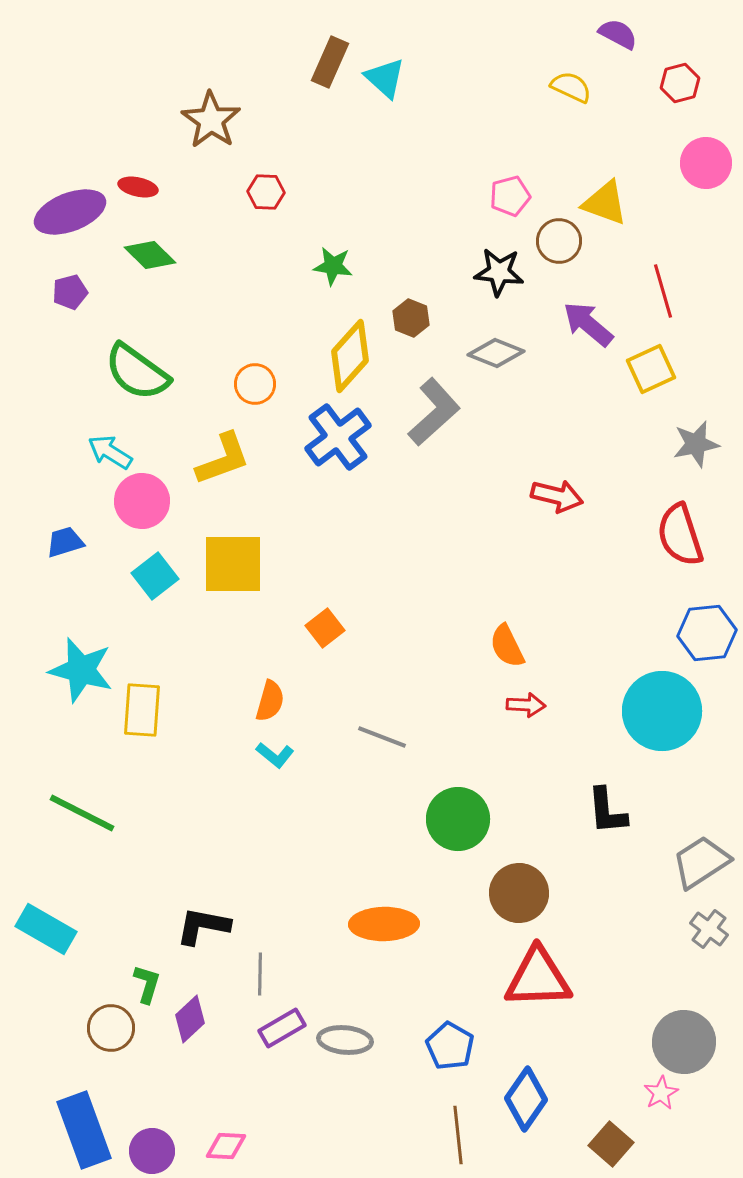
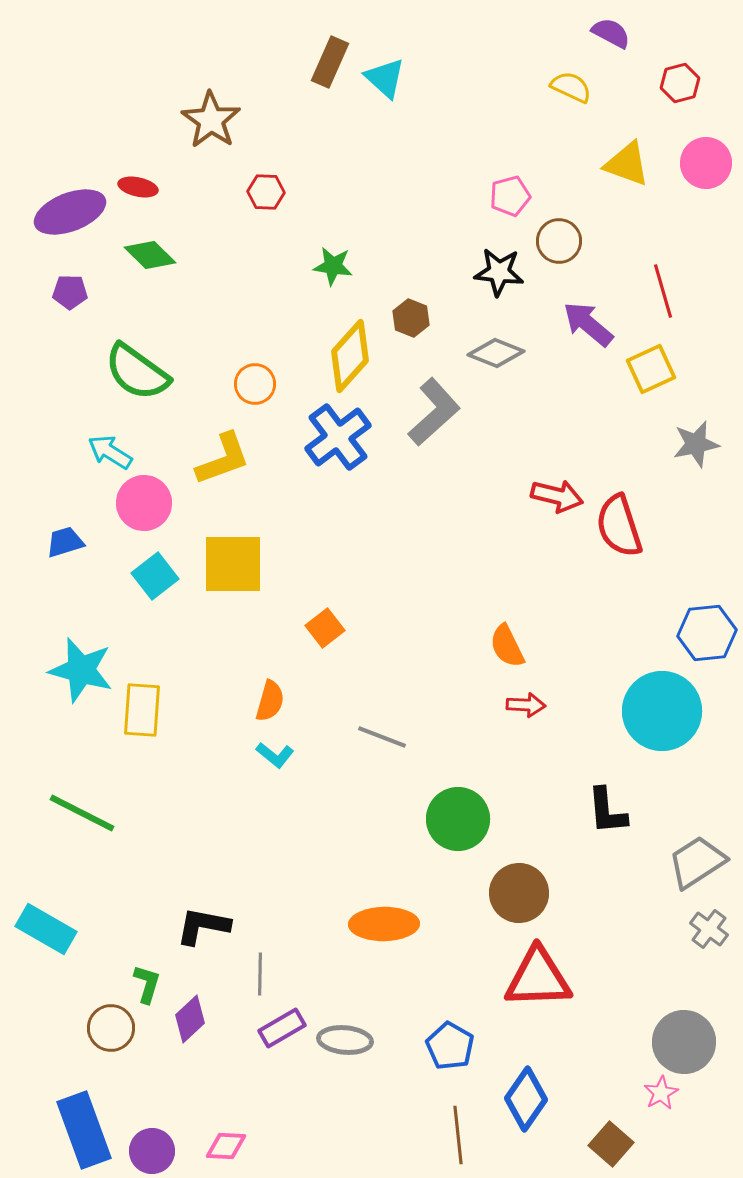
purple semicircle at (618, 34): moved 7 px left, 1 px up
yellow triangle at (605, 203): moved 22 px right, 39 px up
purple pentagon at (70, 292): rotated 16 degrees clockwise
pink circle at (142, 501): moved 2 px right, 2 px down
red semicircle at (680, 535): moved 61 px left, 9 px up
gray trapezoid at (701, 862): moved 4 px left
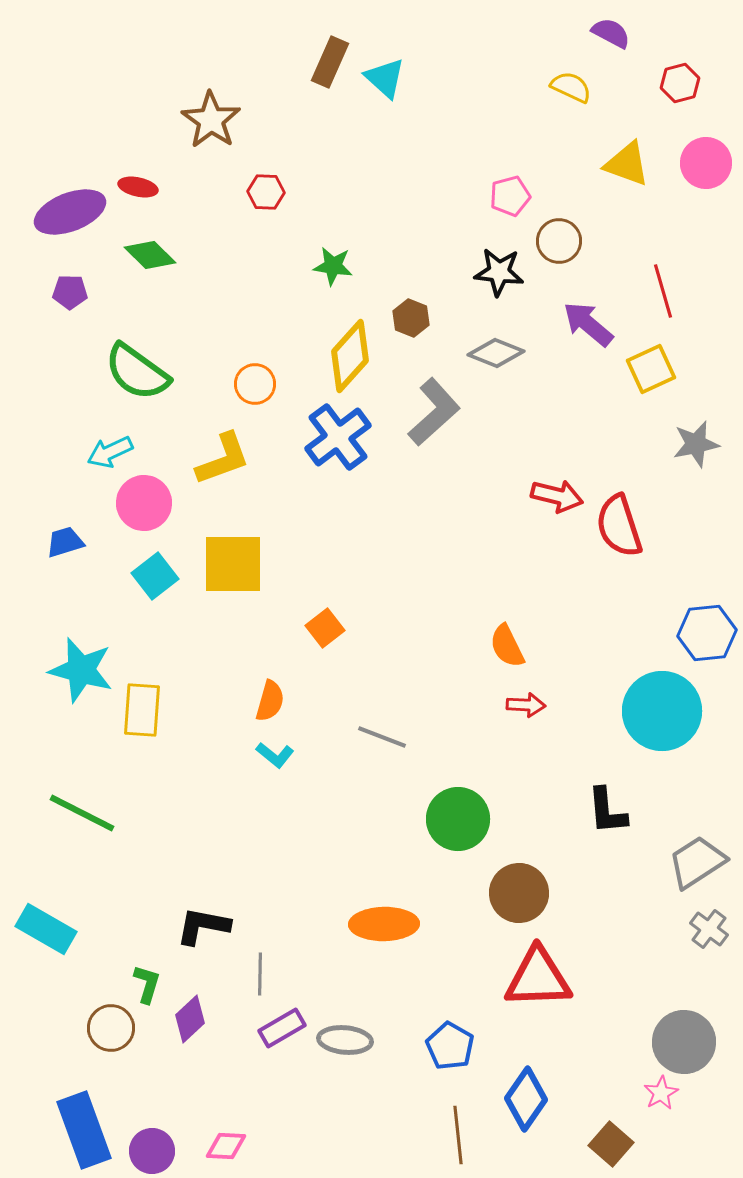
cyan arrow at (110, 452): rotated 57 degrees counterclockwise
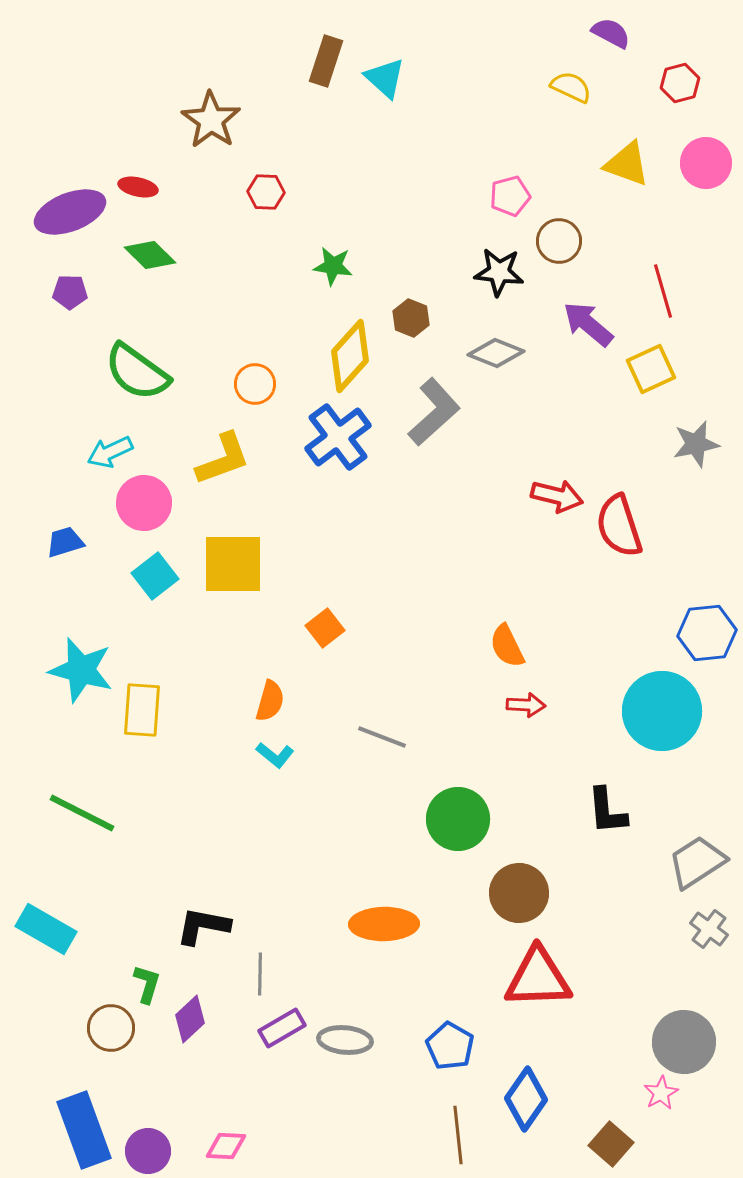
brown rectangle at (330, 62): moved 4 px left, 1 px up; rotated 6 degrees counterclockwise
purple circle at (152, 1151): moved 4 px left
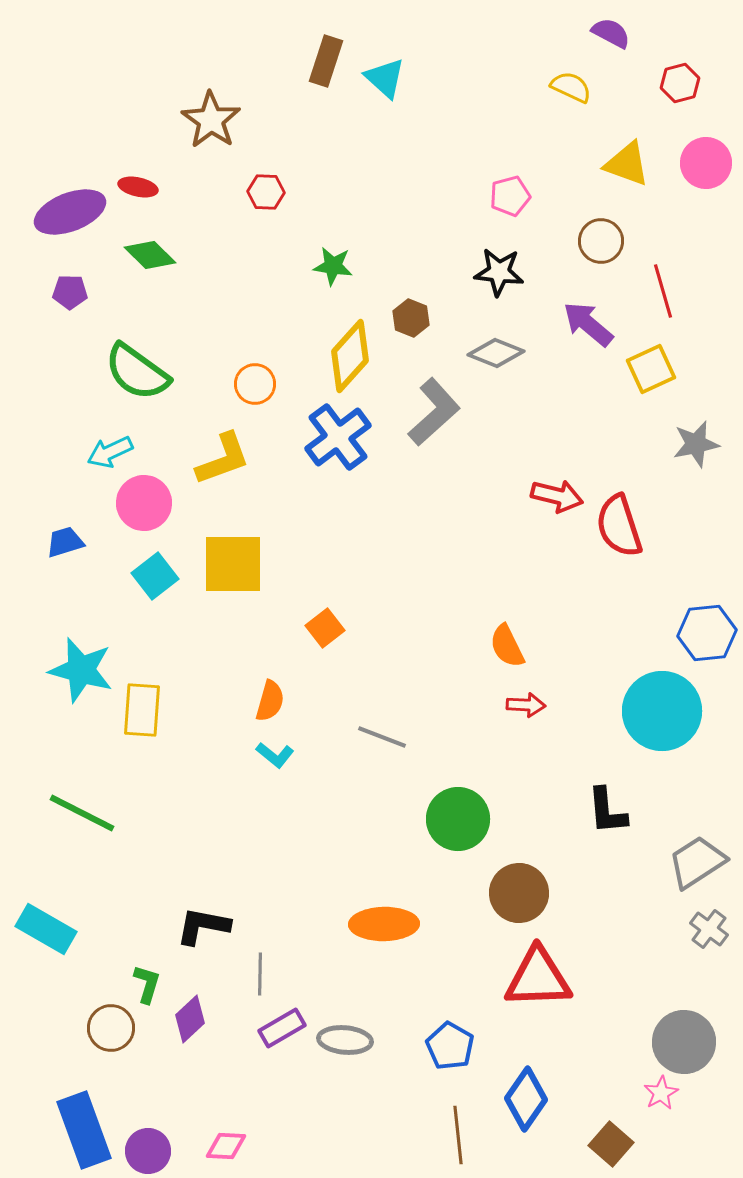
brown circle at (559, 241): moved 42 px right
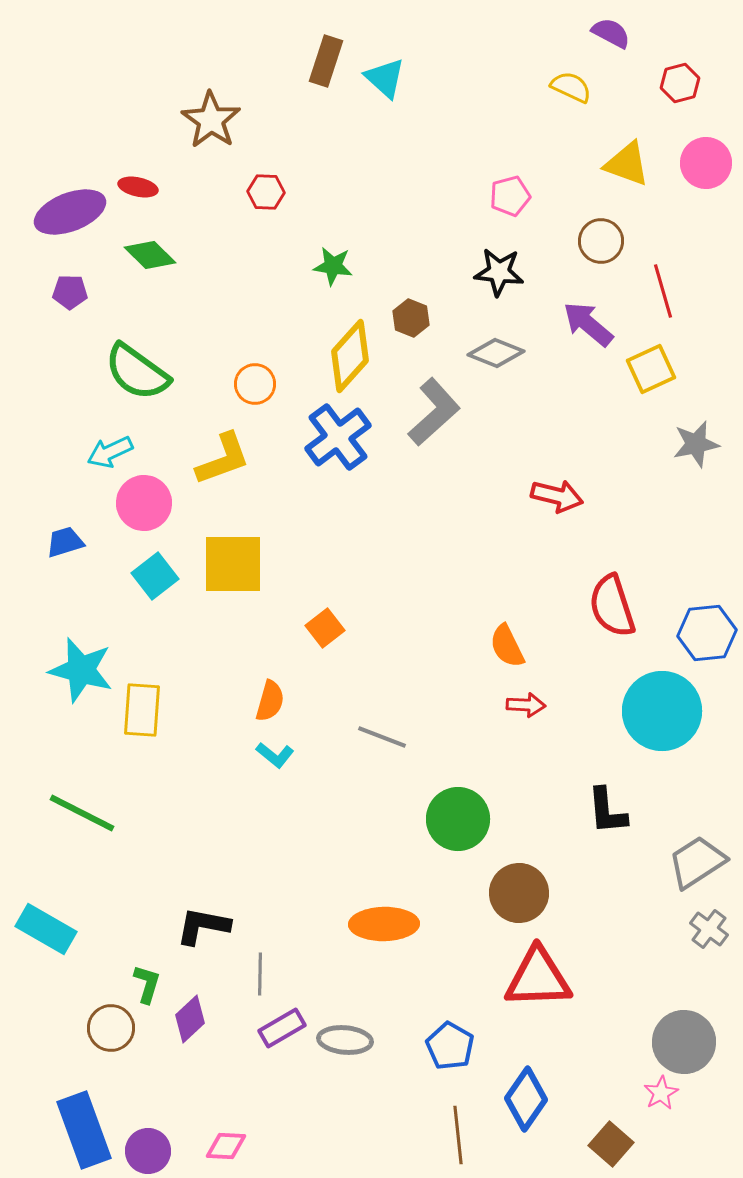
red semicircle at (619, 526): moved 7 px left, 80 px down
